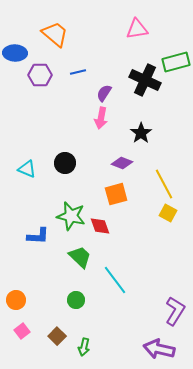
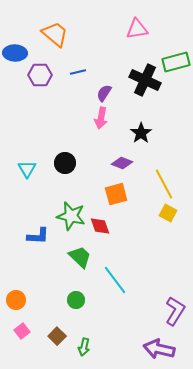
cyan triangle: rotated 36 degrees clockwise
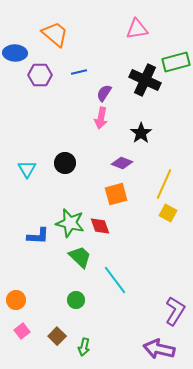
blue line: moved 1 px right
yellow line: rotated 52 degrees clockwise
green star: moved 1 px left, 7 px down
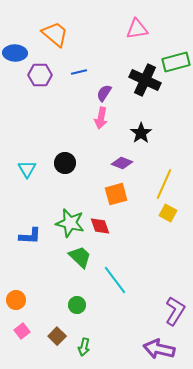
blue L-shape: moved 8 px left
green circle: moved 1 px right, 5 px down
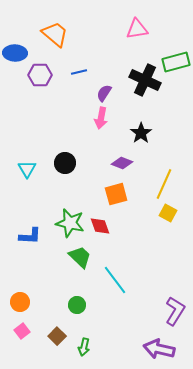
orange circle: moved 4 px right, 2 px down
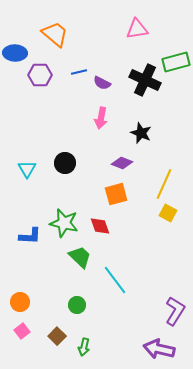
purple semicircle: moved 2 px left, 10 px up; rotated 96 degrees counterclockwise
black star: rotated 15 degrees counterclockwise
green star: moved 6 px left
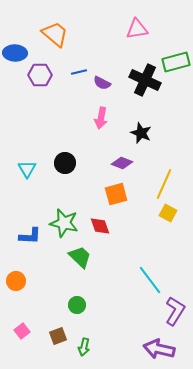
cyan line: moved 35 px right
orange circle: moved 4 px left, 21 px up
brown square: moved 1 px right; rotated 24 degrees clockwise
